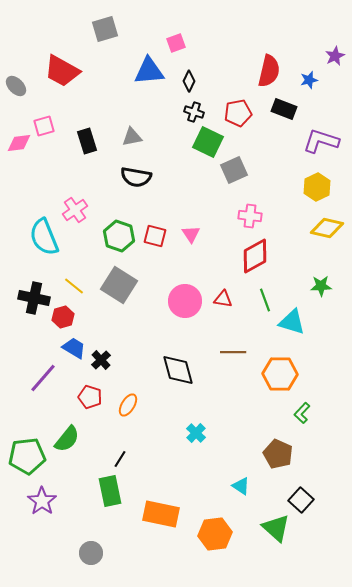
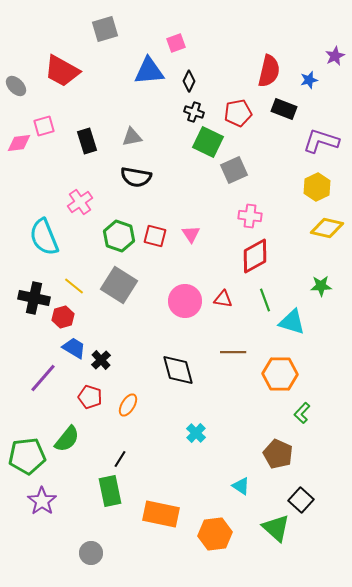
pink cross at (75, 210): moved 5 px right, 8 px up
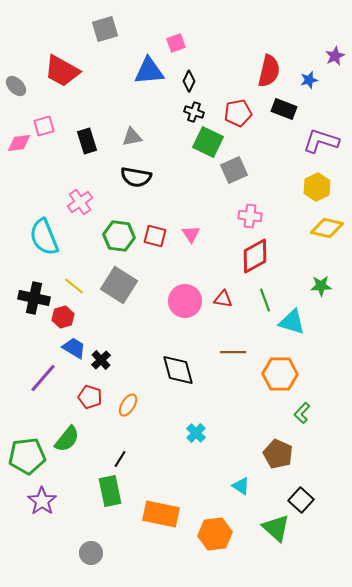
green hexagon at (119, 236): rotated 12 degrees counterclockwise
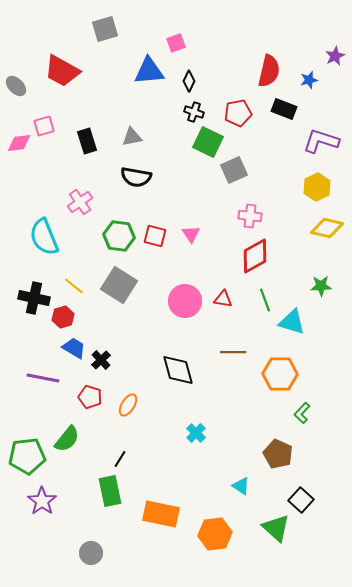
purple line at (43, 378): rotated 60 degrees clockwise
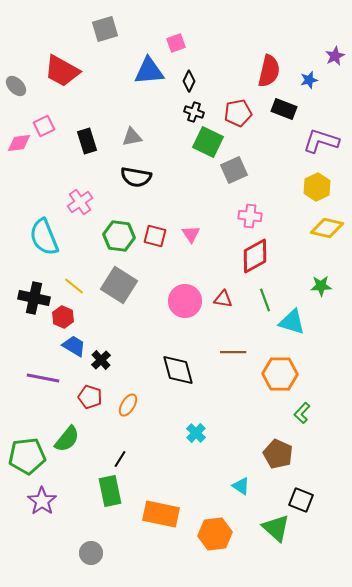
pink square at (44, 126): rotated 10 degrees counterclockwise
red hexagon at (63, 317): rotated 20 degrees counterclockwise
blue trapezoid at (74, 348): moved 2 px up
black square at (301, 500): rotated 20 degrees counterclockwise
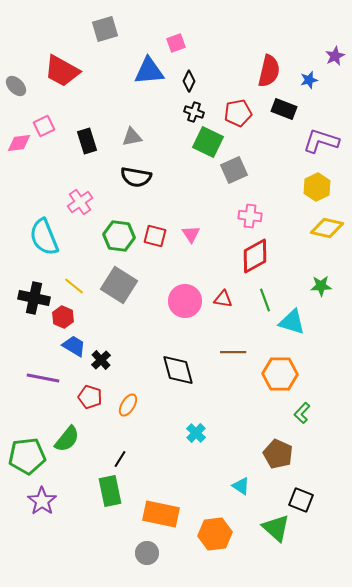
gray circle at (91, 553): moved 56 px right
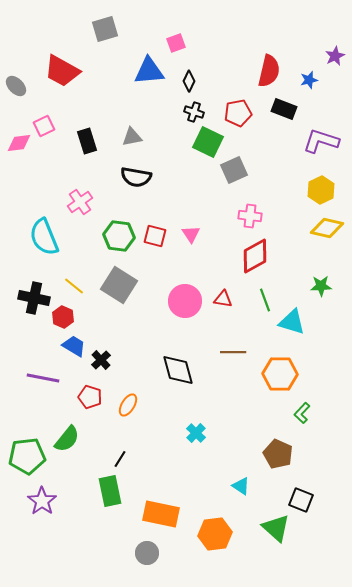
yellow hexagon at (317, 187): moved 4 px right, 3 px down
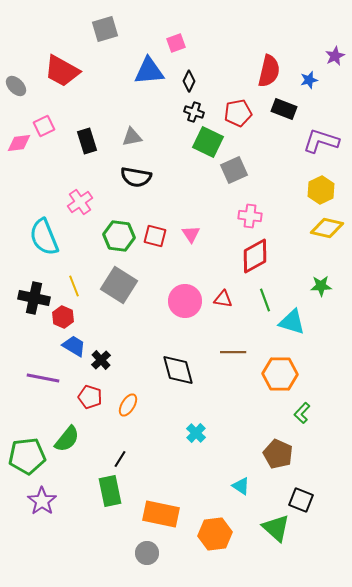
yellow line at (74, 286): rotated 30 degrees clockwise
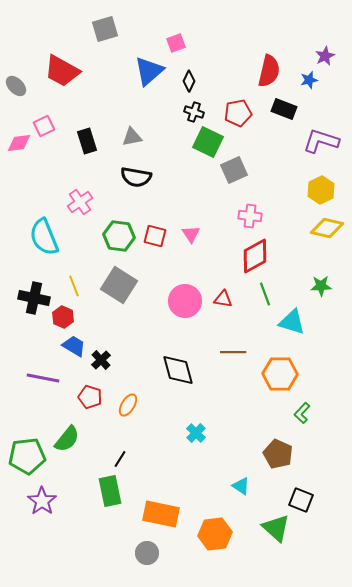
purple star at (335, 56): moved 10 px left
blue triangle at (149, 71): rotated 36 degrees counterclockwise
green line at (265, 300): moved 6 px up
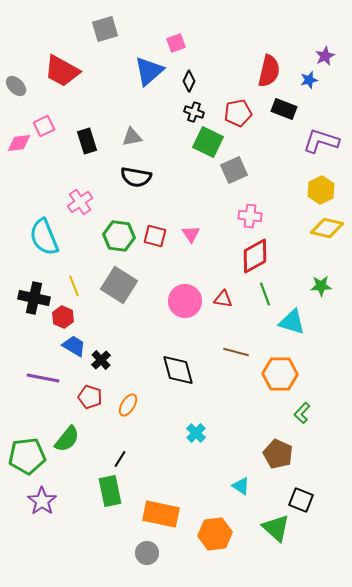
brown line at (233, 352): moved 3 px right; rotated 15 degrees clockwise
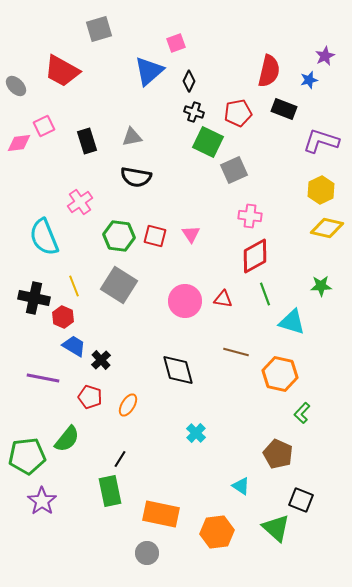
gray square at (105, 29): moved 6 px left
orange hexagon at (280, 374): rotated 12 degrees clockwise
orange hexagon at (215, 534): moved 2 px right, 2 px up
